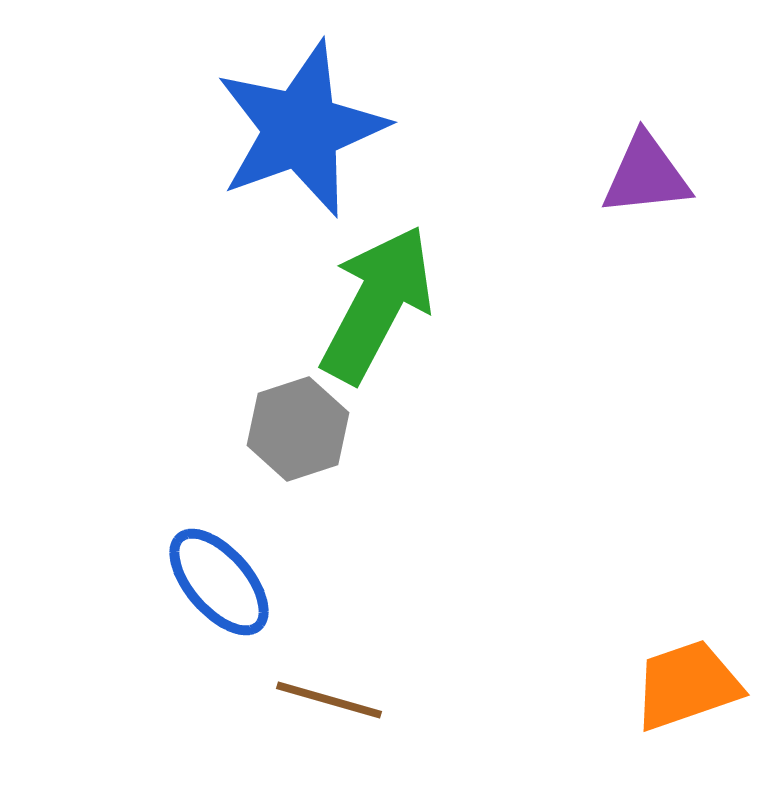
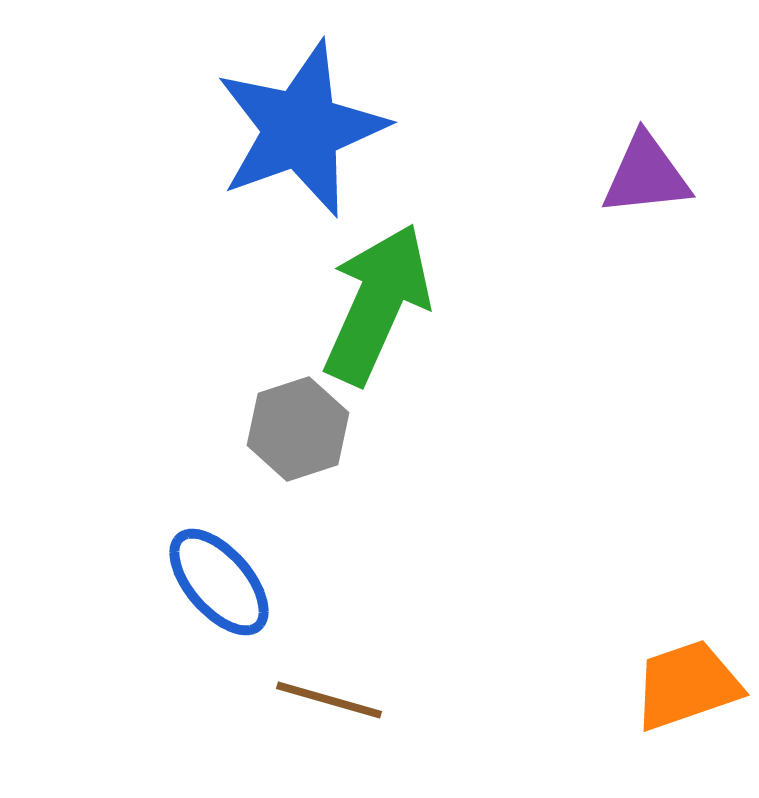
green arrow: rotated 4 degrees counterclockwise
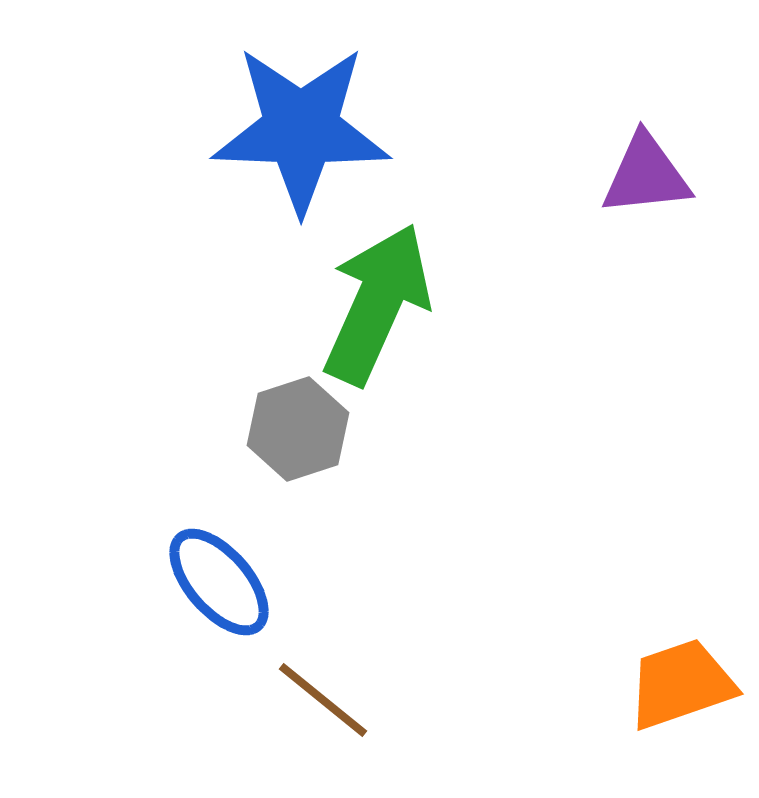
blue star: rotated 22 degrees clockwise
orange trapezoid: moved 6 px left, 1 px up
brown line: moved 6 px left; rotated 23 degrees clockwise
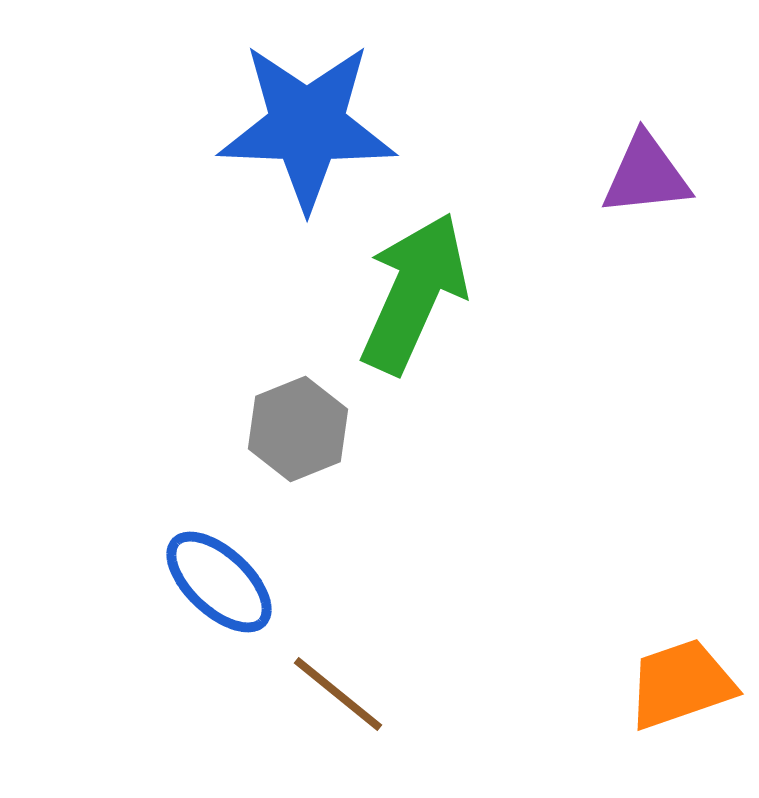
blue star: moved 6 px right, 3 px up
green arrow: moved 37 px right, 11 px up
gray hexagon: rotated 4 degrees counterclockwise
blue ellipse: rotated 6 degrees counterclockwise
brown line: moved 15 px right, 6 px up
